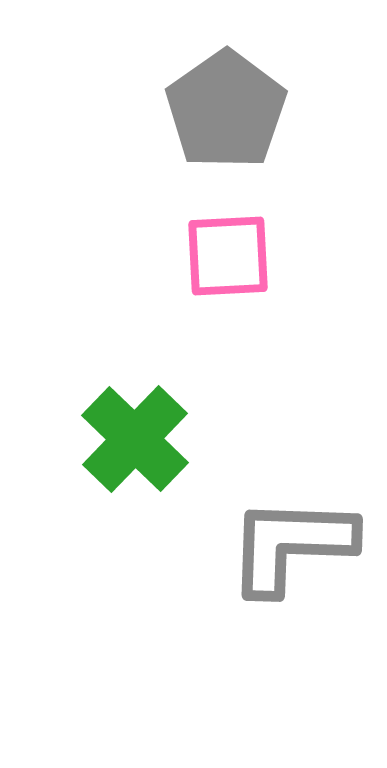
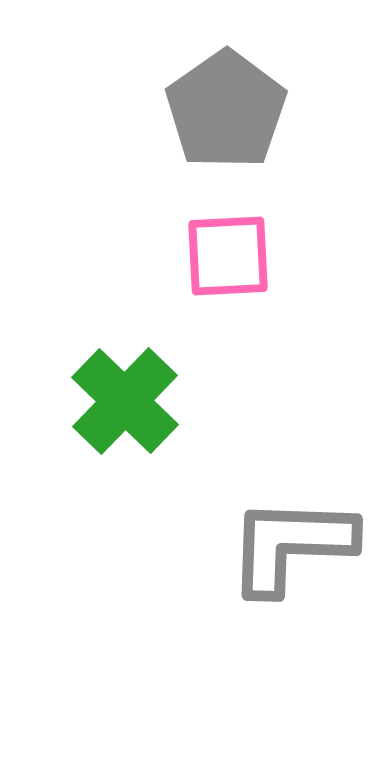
green cross: moved 10 px left, 38 px up
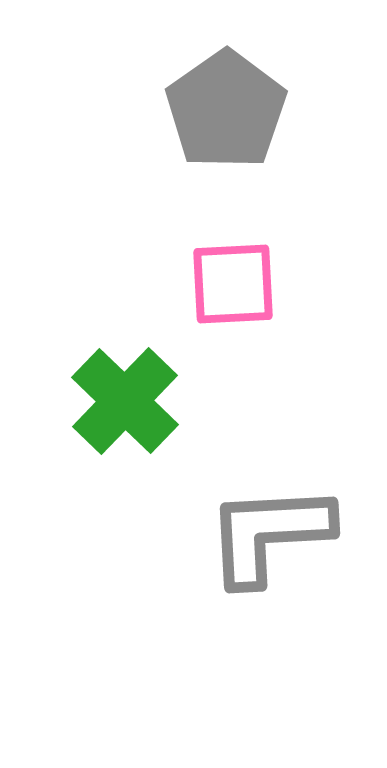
pink square: moved 5 px right, 28 px down
gray L-shape: moved 22 px left, 11 px up; rotated 5 degrees counterclockwise
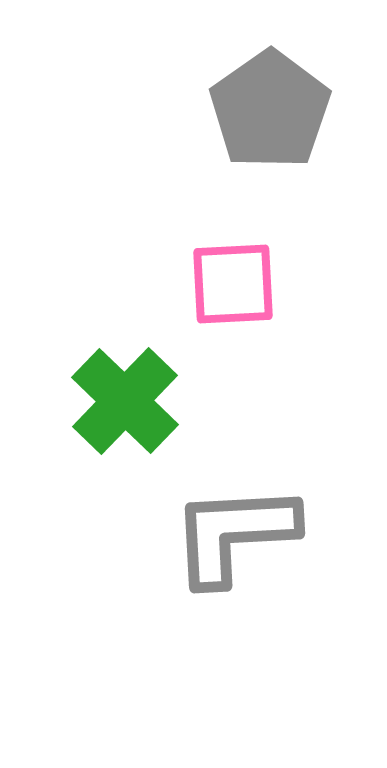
gray pentagon: moved 44 px right
gray L-shape: moved 35 px left
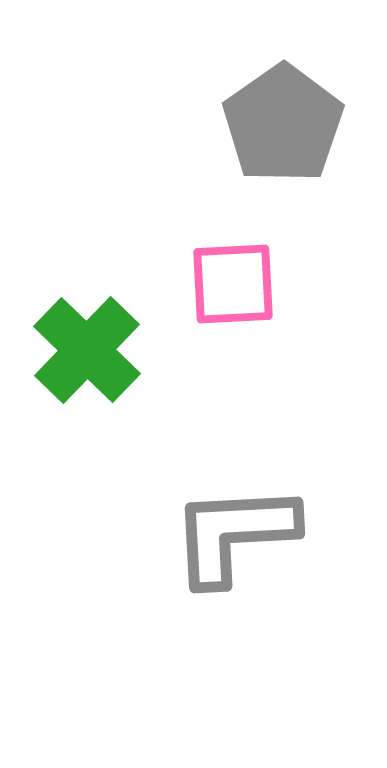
gray pentagon: moved 13 px right, 14 px down
green cross: moved 38 px left, 51 px up
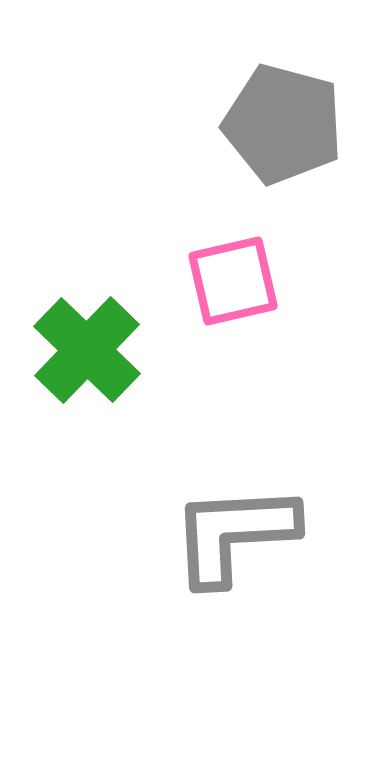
gray pentagon: rotated 22 degrees counterclockwise
pink square: moved 3 px up; rotated 10 degrees counterclockwise
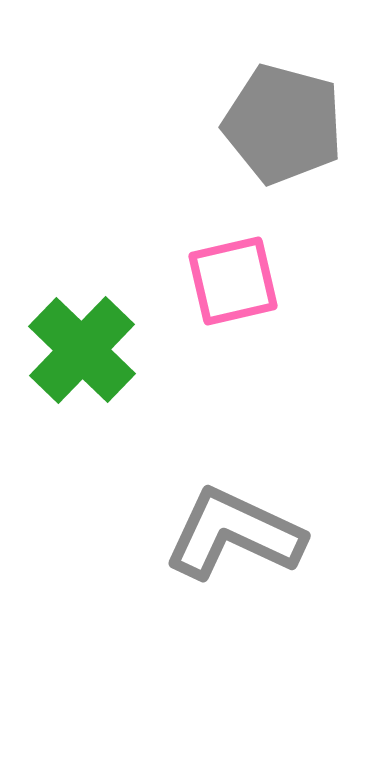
green cross: moved 5 px left
gray L-shape: rotated 28 degrees clockwise
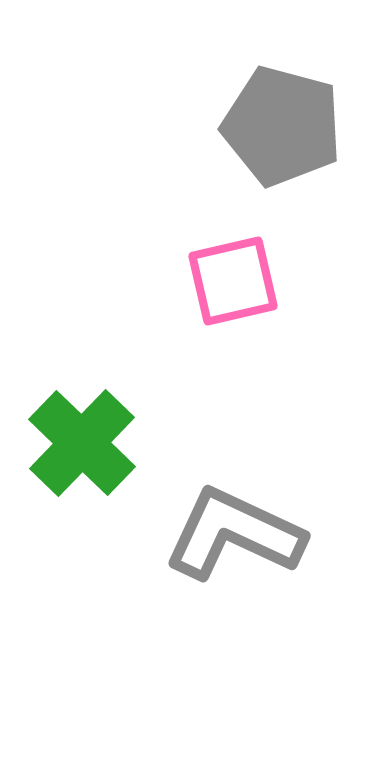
gray pentagon: moved 1 px left, 2 px down
green cross: moved 93 px down
